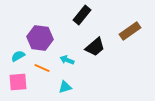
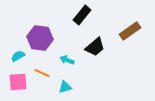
orange line: moved 5 px down
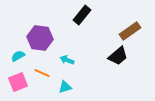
black trapezoid: moved 23 px right, 9 px down
pink square: rotated 18 degrees counterclockwise
